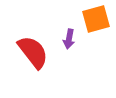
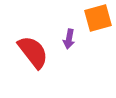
orange square: moved 2 px right, 1 px up
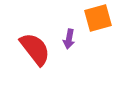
red semicircle: moved 2 px right, 3 px up
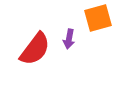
red semicircle: rotated 75 degrees clockwise
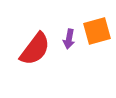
orange square: moved 1 px left, 13 px down
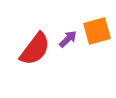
purple arrow: moved 1 px left; rotated 144 degrees counterclockwise
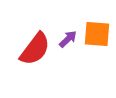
orange square: moved 3 px down; rotated 20 degrees clockwise
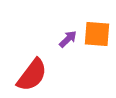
red semicircle: moved 3 px left, 26 px down
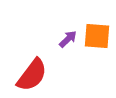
orange square: moved 2 px down
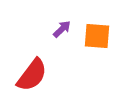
purple arrow: moved 6 px left, 10 px up
